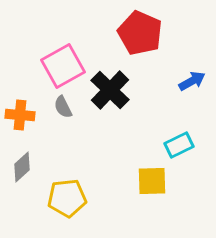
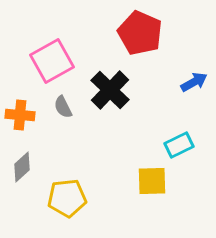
pink square: moved 11 px left, 5 px up
blue arrow: moved 2 px right, 1 px down
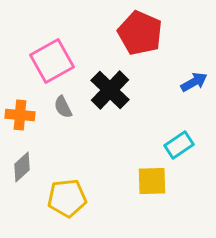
cyan rectangle: rotated 8 degrees counterclockwise
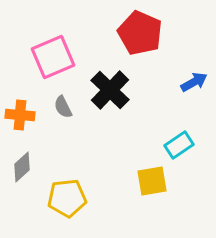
pink square: moved 1 px right, 4 px up; rotated 6 degrees clockwise
yellow square: rotated 8 degrees counterclockwise
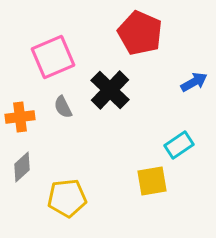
orange cross: moved 2 px down; rotated 12 degrees counterclockwise
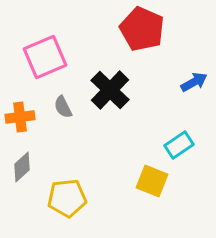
red pentagon: moved 2 px right, 4 px up
pink square: moved 8 px left
yellow square: rotated 32 degrees clockwise
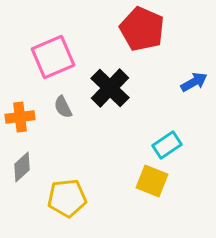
pink square: moved 8 px right
black cross: moved 2 px up
cyan rectangle: moved 12 px left
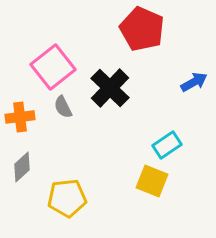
pink square: moved 10 px down; rotated 15 degrees counterclockwise
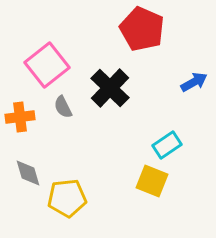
pink square: moved 6 px left, 2 px up
gray diamond: moved 6 px right, 6 px down; rotated 64 degrees counterclockwise
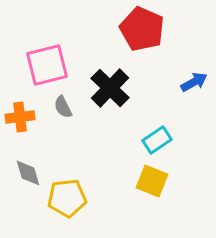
pink square: rotated 24 degrees clockwise
cyan rectangle: moved 10 px left, 5 px up
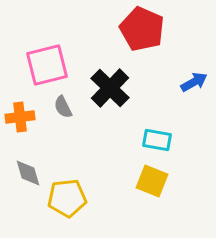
cyan rectangle: rotated 44 degrees clockwise
